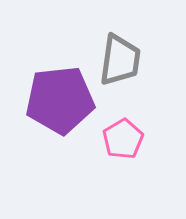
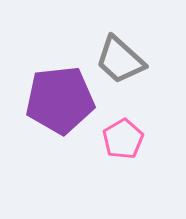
gray trapezoid: rotated 124 degrees clockwise
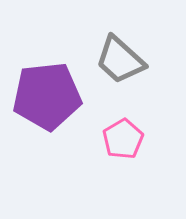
purple pentagon: moved 13 px left, 4 px up
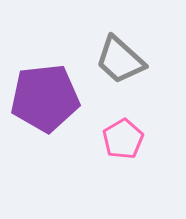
purple pentagon: moved 2 px left, 2 px down
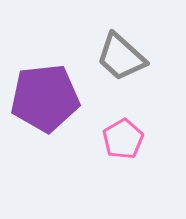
gray trapezoid: moved 1 px right, 3 px up
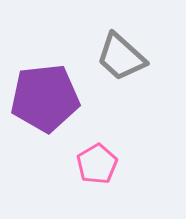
pink pentagon: moved 26 px left, 25 px down
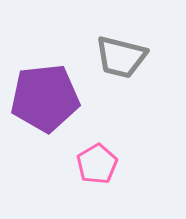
gray trapezoid: rotated 28 degrees counterclockwise
